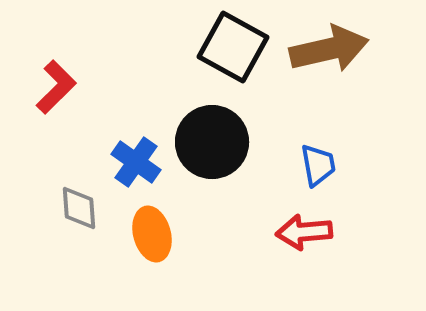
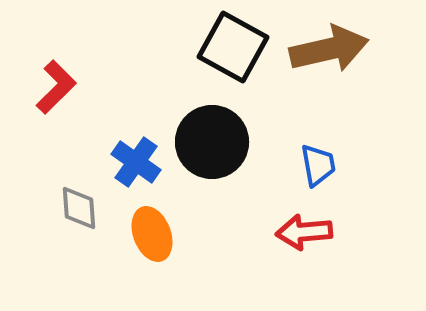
orange ellipse: rotated 6 degrees counterclockwise
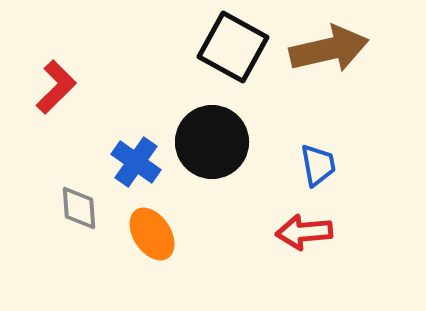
orange ellipse: rotated 12 degrees counterclockwise
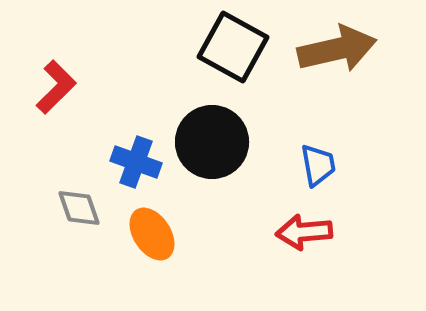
brown arrow: moved 8 px right
blue cross: rotated 15 degrees counterclockwise
gray diamond: rotated 15 degrees counterclockwise
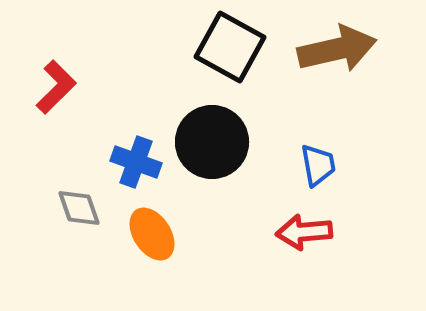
black square: moved 3 px left
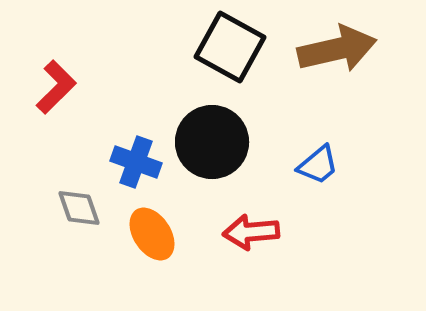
blue trapezoid: rotated 60 degrees clockwise
red arrow: moved 53 px left
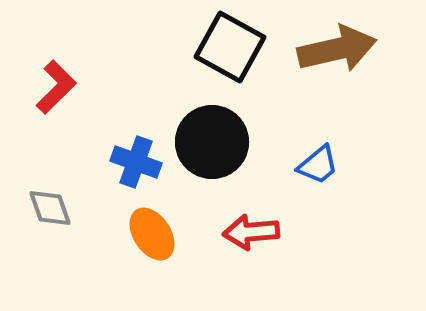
gray diamond: moved 29 px left
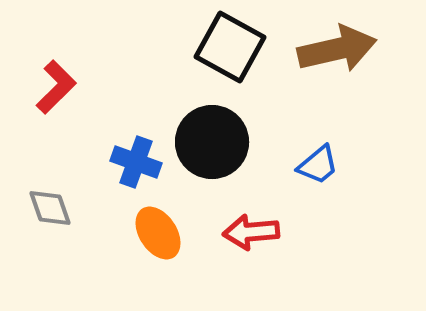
orange ellipse: moved 6 px right, 1 px up
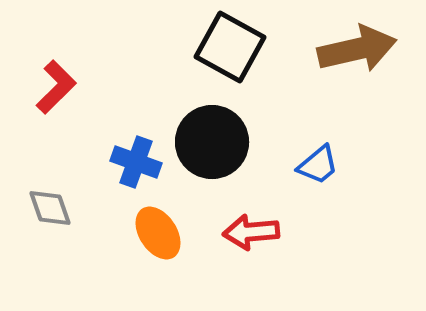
brown arrow: moved 20 px right
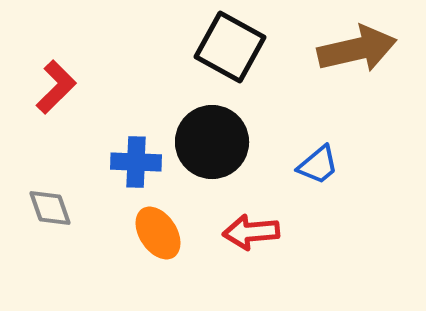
blue cross: rotated 18 degrees counterclockwise
